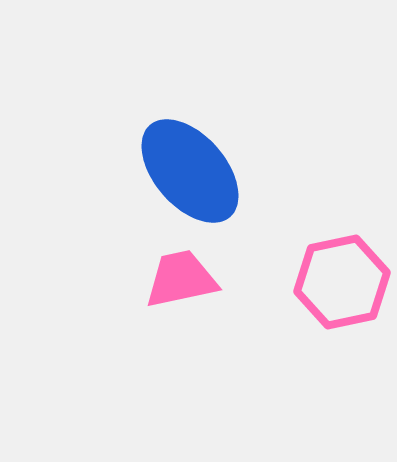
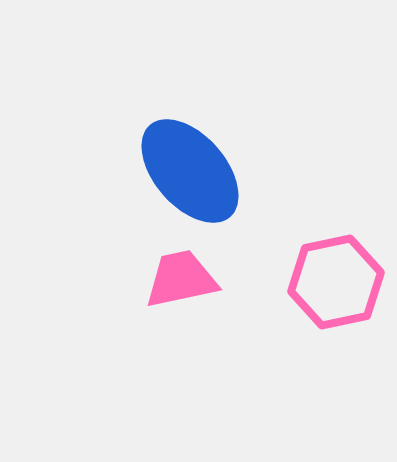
pink hexagon: moved 6 px left
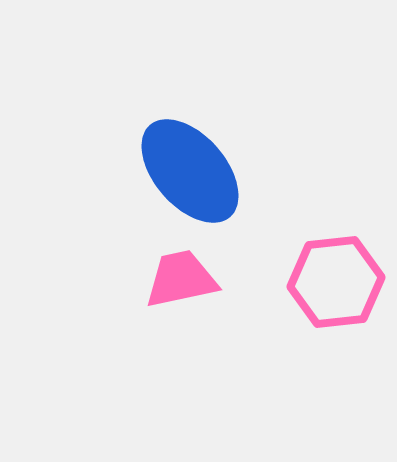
pink hexagon: rotated 6 degrees clockwise
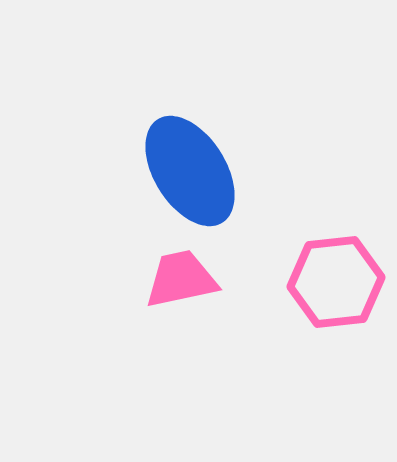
blue ellipse: rotated 9 degrees clockwise
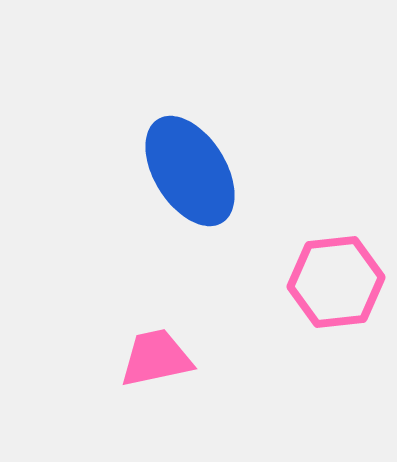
pink trapezoid: moved 25 px left, 79 px down
